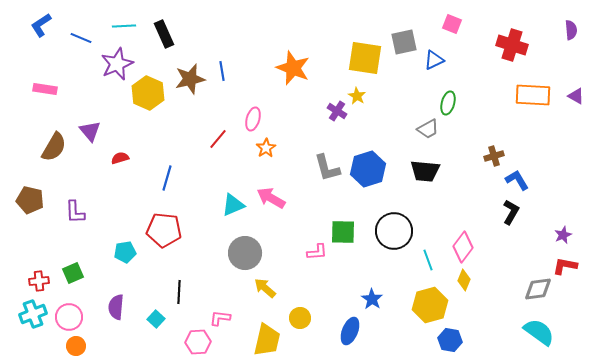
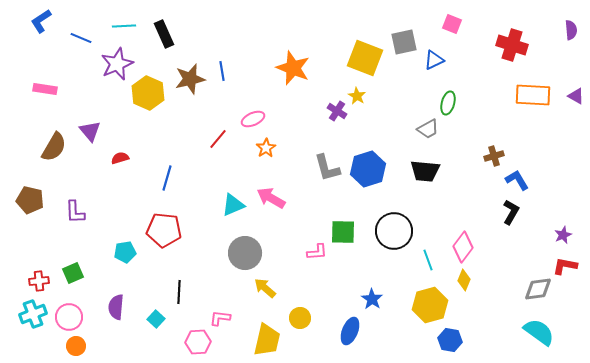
blue L-shape at (41, 25): moved 4 px up
yellow square at (365, 58): rotated 12 degrees clockwise
pink ellipse at (253, 119): rotated 50 degrees clockwise
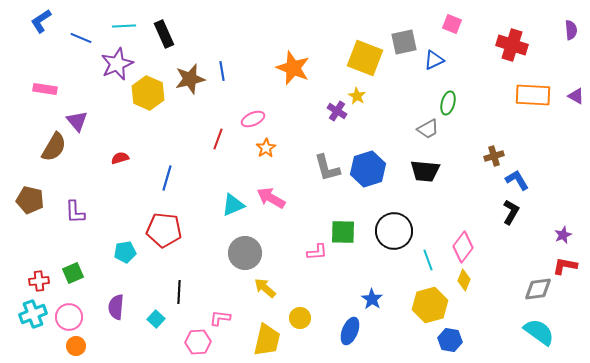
purple triangle at (90, 131): moved 13 px left, 10 px up
red line at (218, 139): rotated 20 degrees counterclockwise
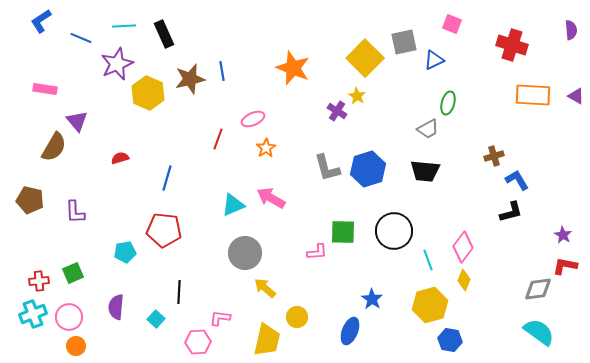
yellow square at (365, 58): rotated 24 degrees clockwise
black L-shape at (511, 212): rotated 45 degrees clockwise
purple star at (563, 235): rotated 18 degrees counterclockwise
yellow circle at (300, 318): moved 3 px left, 1 px up
